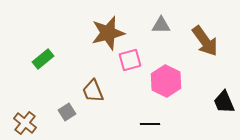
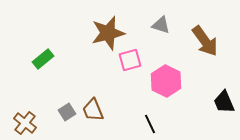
gray triangle: rotated 18 degrees clockwise
brown trapezoid: moved 19 px down
black line: rotated 66 degrees clockwise
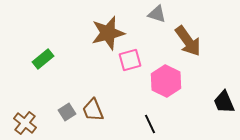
gray triangle: moved 4 px left, 11 px up
brown arrow: moved 17 px left
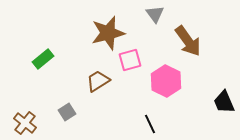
gray triangle: moved 2 px left; rotated 36 degrees clockwise
brown trapezoid: moved 5 px right, 29 px up; rotated 80 degrees clockwise
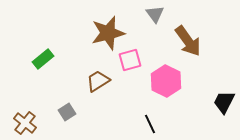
black trapezoid: rotated 50 degrees clockwise
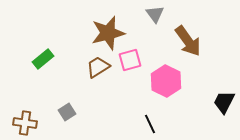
brown trapezoid: moved 14 px up
brown cross: rotated 30 degrees counterclockwise
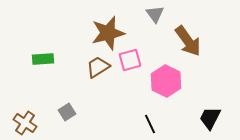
green rectangle: rotated 35 degrees clockwise
black trapezoid: moved 14 px left, 16 px down
brown cross: rotated 25 degrees clockwise
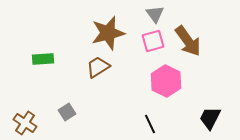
pink square: moved 23 px right, 19 px up
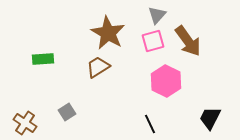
gray triangle: moved 2 px right, 1 px down; rotated 18 degrees clockwise
brown star: rotated 28 degrees counterclockwise
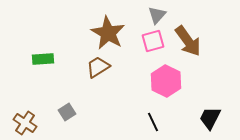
black line: moved 3 px right, 2 px up
